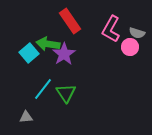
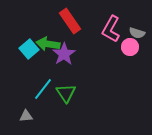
cyan square: moved 4 px up
gray triangle: moved 1 px up
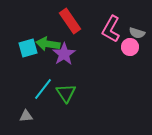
cyan square: moved 1 px left, 1 px up; rotated 24 degrees clockwise
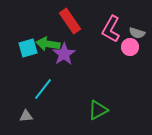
green triangle: moved 32 px right, 17 px down; rotated 35 degrees clockwise
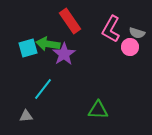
green triangle: rotated 30 degrees clockwise
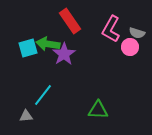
cyan line: moved 6 px down
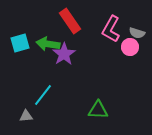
cyan square: moved 8 px left, 5 px up
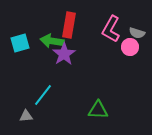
red rectangle: moved 1 px left, 4 px down; rotated 45 degrees clockwise
green arrow: moved 4 px right, 3 px up
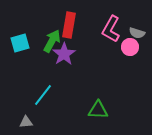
green arrow: rotated 110 degrees clockwise
gray triangle: moved 6 px down
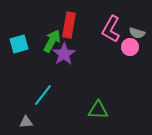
cyan square: moved 1 px left, 1 px down
